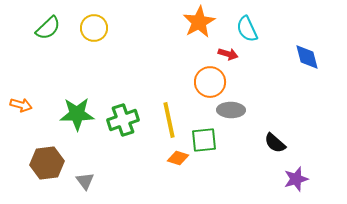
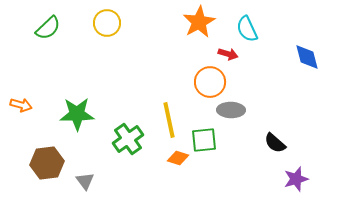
yellow circle: moved 13 px right, 5 px up
green cross: moved 5 px right, 19 px down; rotated 16 degrees counterclockwise
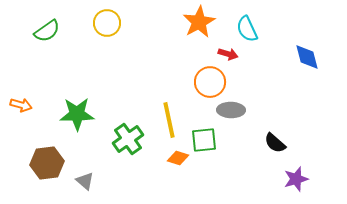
green semicircle: moved 1 px left, 3 px down; rotated 8 degrees clockwise
gray triangle: rotated 12 degrees counterclockwise
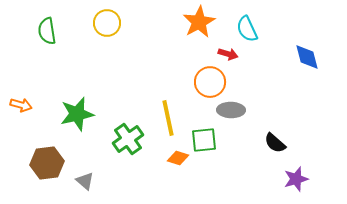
green semicircle: rotated 116 degrees clockwise
green star: rotated 12 degrees counterclockwise
yellow line: moved 1 px left, 2 px up
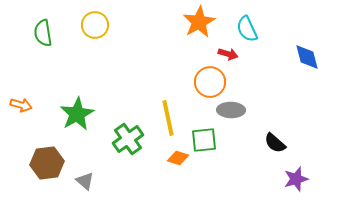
yellow circle: moved 12 px left, 2 px down
green semicircle: moved 4 px left, 2 px down
green star: rotated 16 degrees counterclockwise
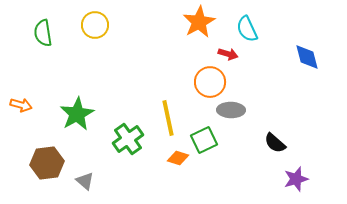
green square: rotated 20 degrees counterclockwise
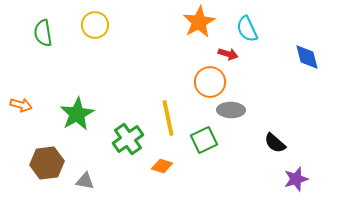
orange diamond: moved 16 px left, 8 px down
gray triangle: rotated 30 degrees counterclockwise
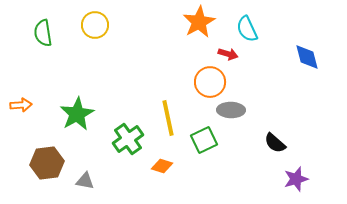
orange arrow: rotated 20 degrees counterclockwise
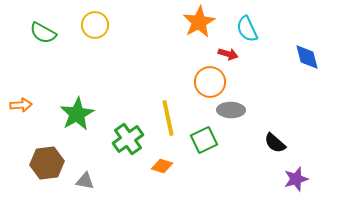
green semicircle: rotated 52 degrees counterclockwise
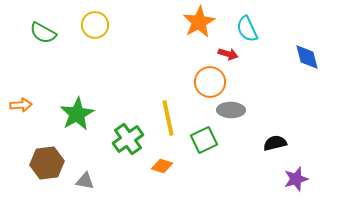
black semicircle: rotated 125 degrees clockwise
